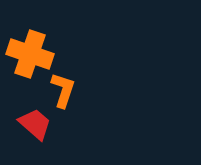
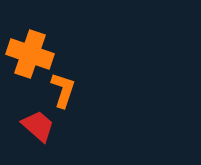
red trapezoid: moved 3 px right, 2 px down
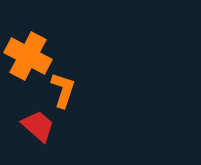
orange cross: moved 2 px left, 2 px down; rotated 9 degrees clockwise
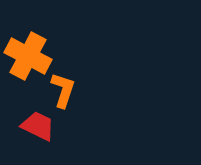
red trapezoid: rotated 15 degrees counterclockwise
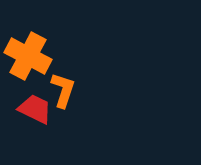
red trapezoid: moved 3 px left, 17 px up
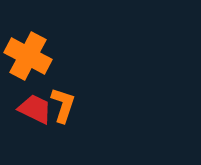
orange L-shape: moved 15 px down
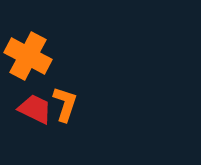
orange L-shape: moved 2 px right, 1 px up
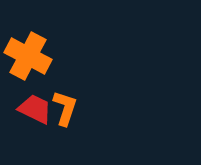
orange L-shape: moved 4 px down
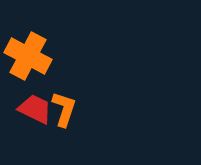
orange L-shape: moved 1 px left, 1 px down
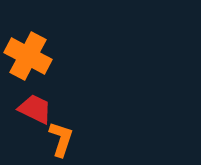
orange L-shape: moved 3 px left, 30 px down
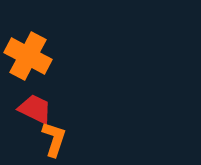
orange L-shape: moved 7 px left
